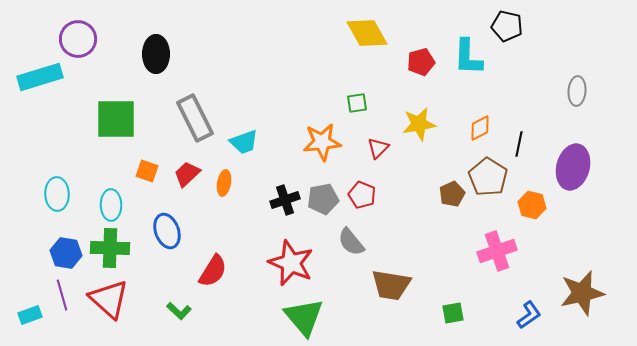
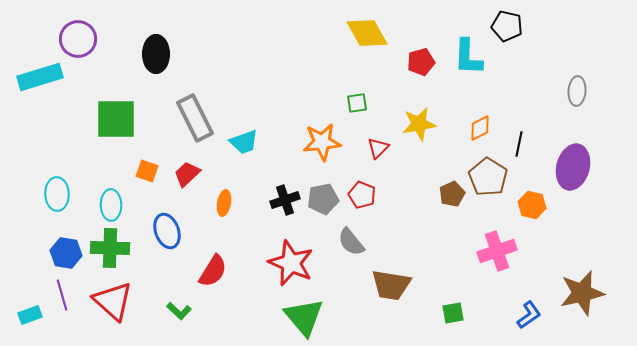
orange ellipse at (224, 183): moved 20 px down
red triangle at (109, 299): moved 4 px right, 2 px down
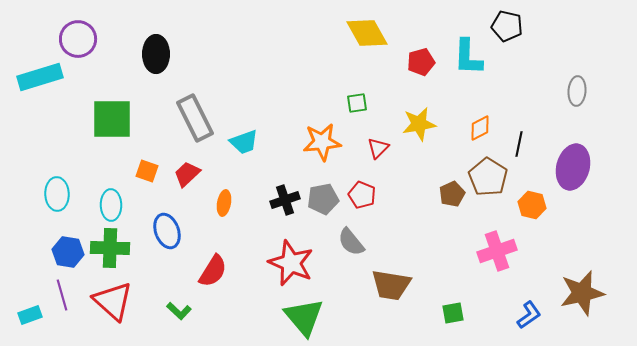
green square at (116, 119): moved 4 px left
blue hexagon at (66, 253): moved 2 px right, 1 px up
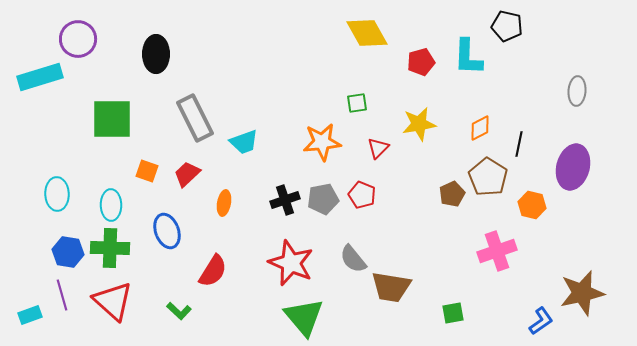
gray semicircle at (351, 242): moved 2 px right, 17 px down
brown trapezoid at (391, 285): moved 2 px down
blue L-shape at (529, 315): moved 12 px right, 6 px down
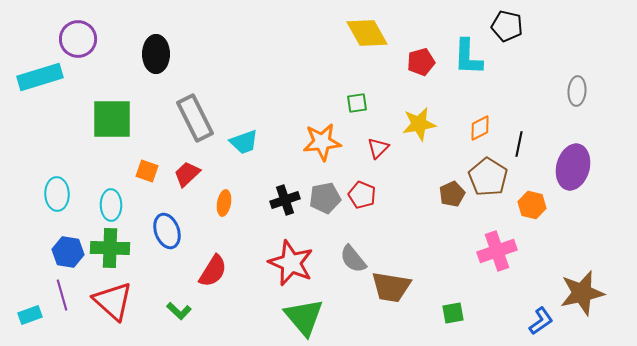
gray pentagon at (323, 199): moved 2 px right, 1 px up
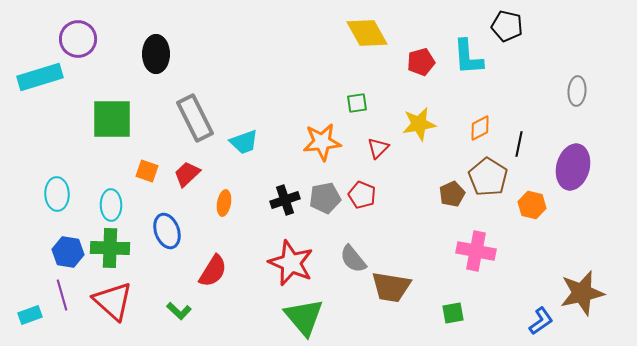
cyan L-shape at (468, 57): rotated 6 degrees counterclockwise
pink cross at (497, 251): moved 21 px left; rotated 30 degrees clockwise
